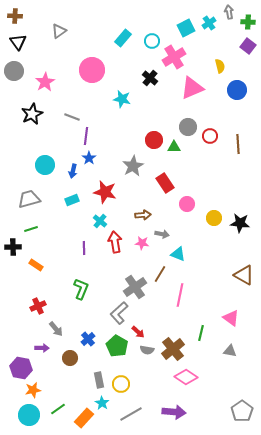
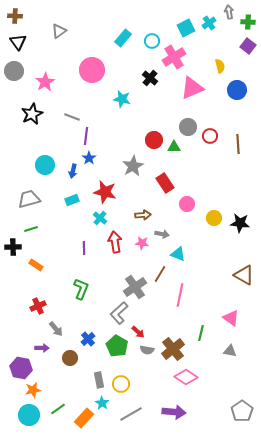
cyan cross at (100, 221): moved 3 px up
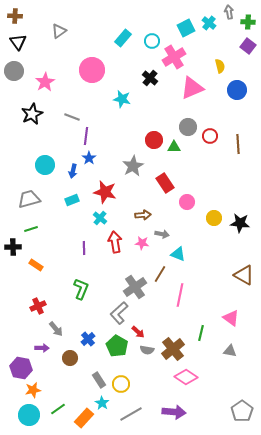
cyan cross at (209, 23): rotated 16 degrees counterclockwise
pink circle at (187, 204): moved 2 px up
gray rectangle at (99, 380): rotated 21 degrees counterclockwise
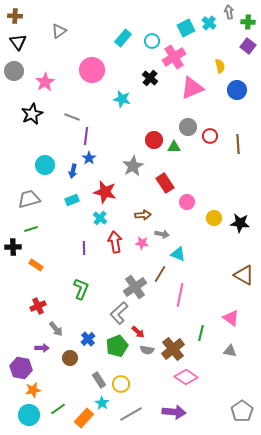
green pentagon at (117, 346): rotated 20 degrees clockwise
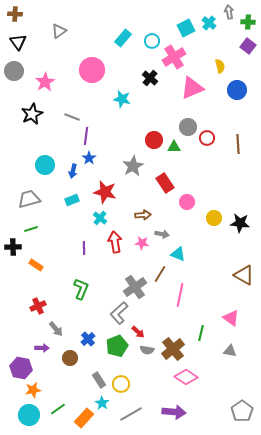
brown cross at (15, 16): moved 2 px up
red circle at (210, 136): moved 3 px left, 2 px down
